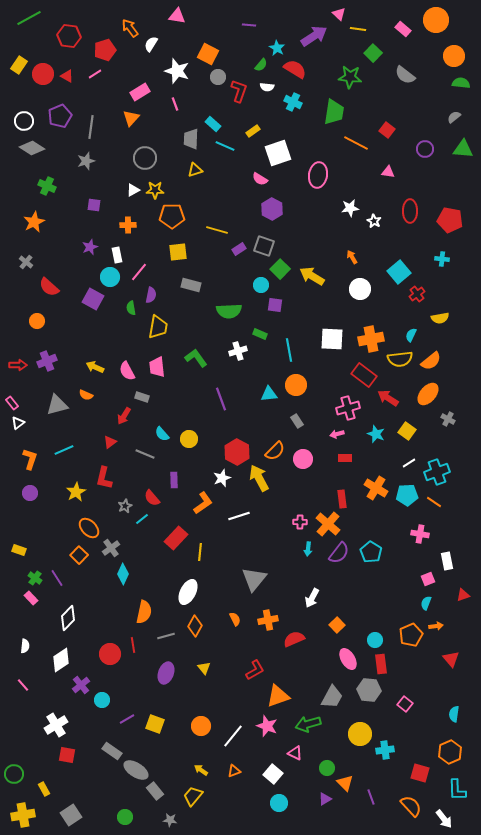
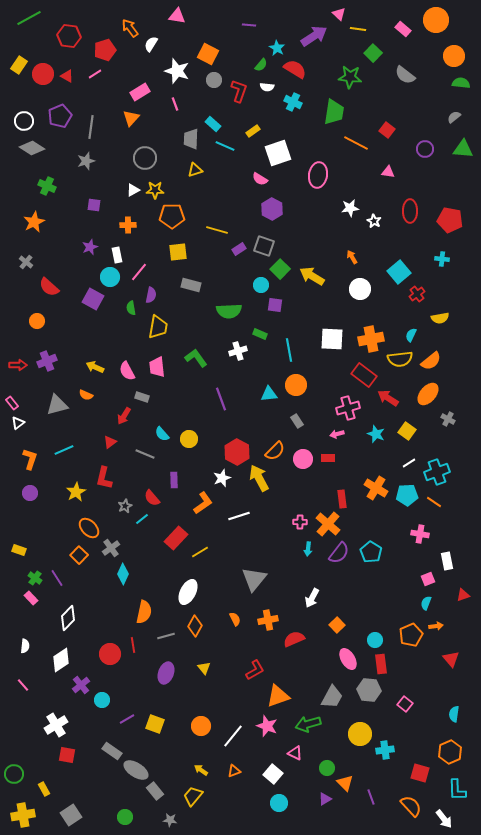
gray circle at (218, 77): moved 4 px left, 3 px down
red rectangle at (345, 458): moved 17 px left
yellow line at (200, 552): rotated 54 degrees clockwise
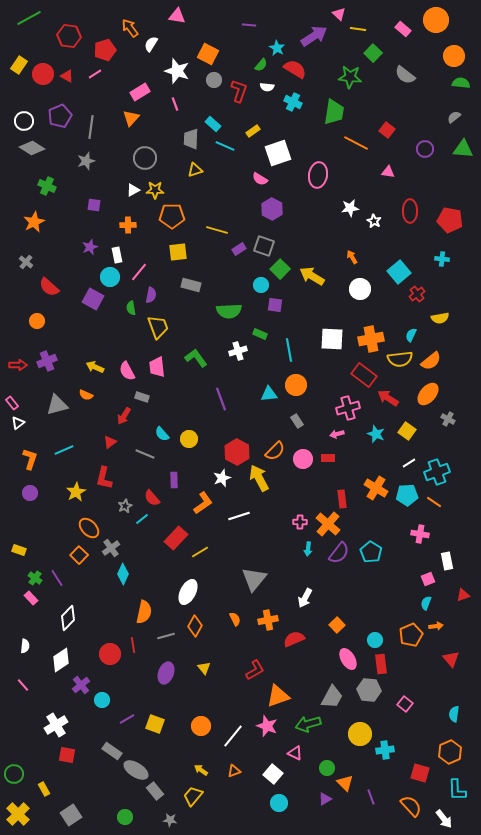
yellow trapezoid at (158, 327): rotated 30 degrees counterclockwise
white arrow at (312, 598): moved 7 px left
yellow cross at (23, 815): moved 5 px left, 1 px up; rotated 35 degrees counterclockwise
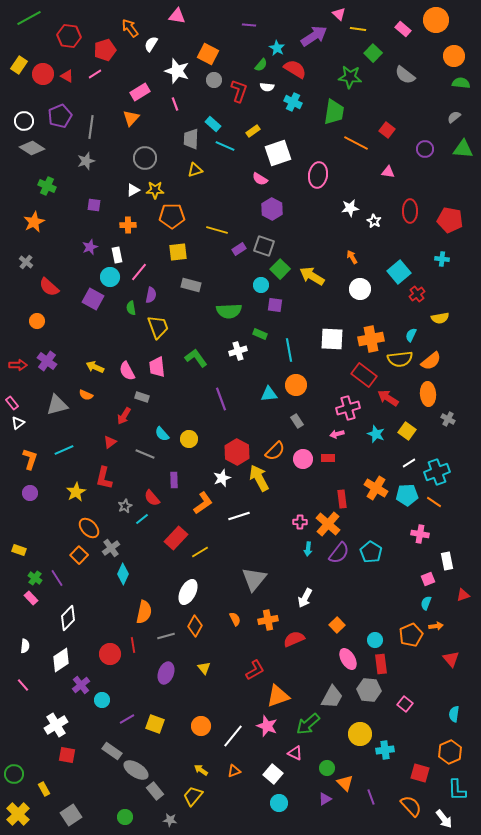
purple cross at (47, 361): rotated 30 degrees counterclockwise
orange ellipse at (428, 394): rotated 45 degrees counterclockwise
green arrow at (308, 724): rotated 25 degrees counterclockwise
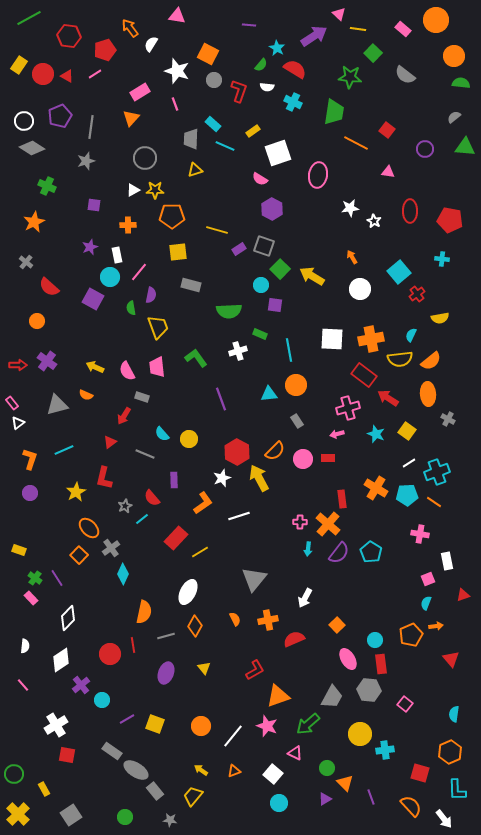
green triangle at (463, 149): moved 2 px right, 2 px up
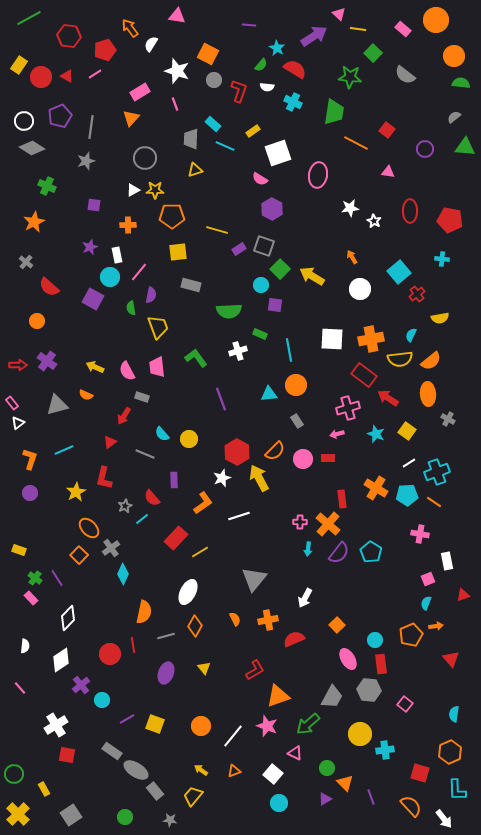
red circle at (43, 74): moved 2 px left, 3 px down
pink line at (23, 685): moved 3 px left, 3 px down
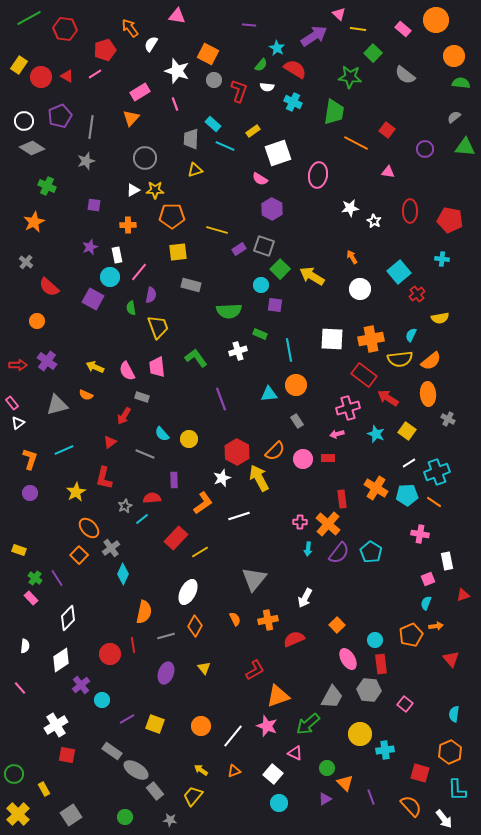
red hexagon at (69, 36): moved 4 px left, 7 px up
red semicircle at (152, 498): rotated 126 degrees clockwise
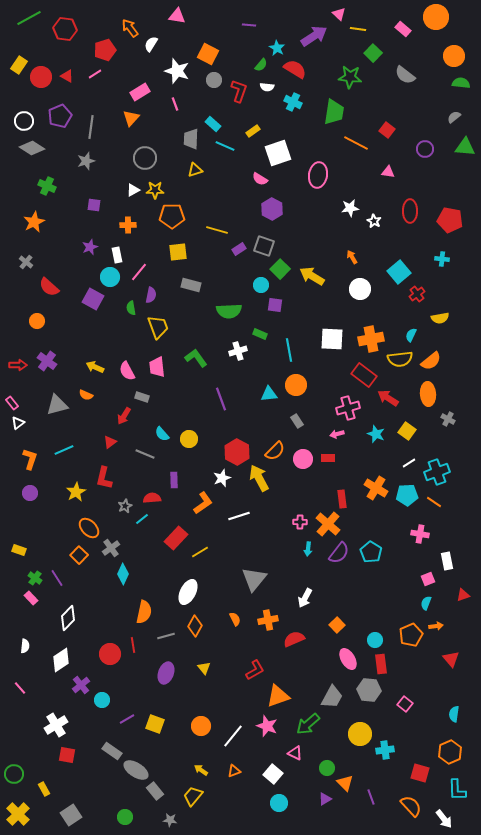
orange circle at (436, 20): moved 3 px up
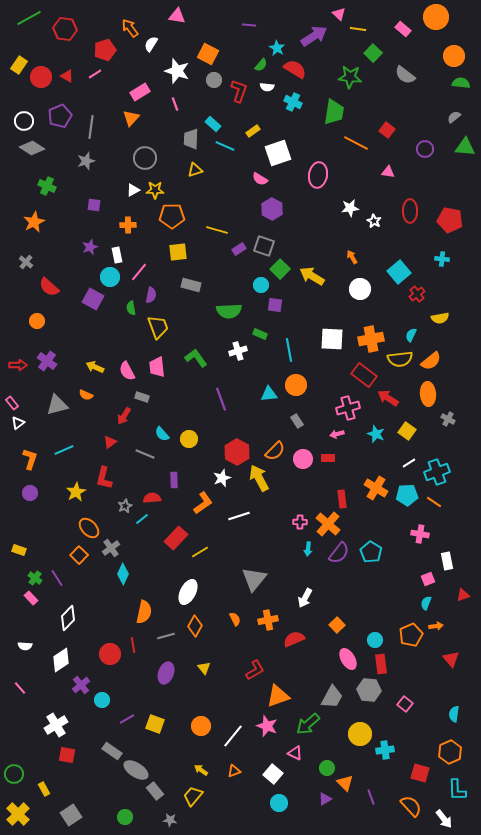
white semicircle at (25, 646): rotated 88 degrees clockwise
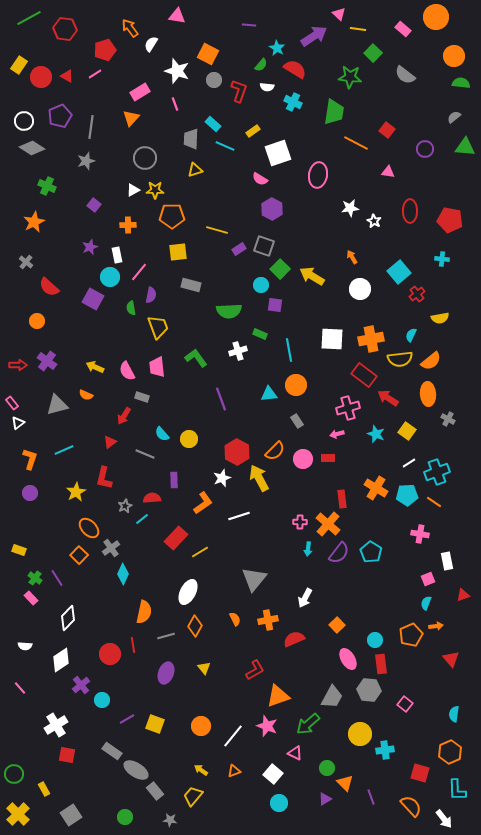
purple square at (94, 205): rotated 32 degrees clockwise
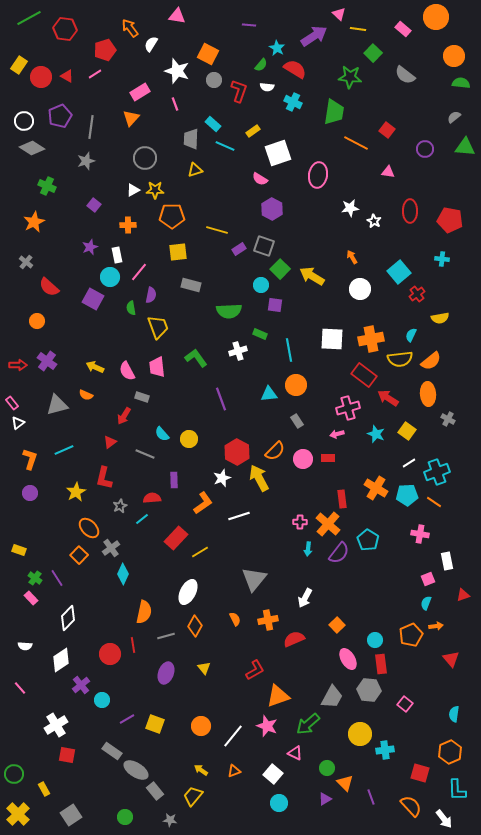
gray star at (125, 506): moved 5 px left
cyan pentagon at (371, 552): moved 3 px left, 12 px up
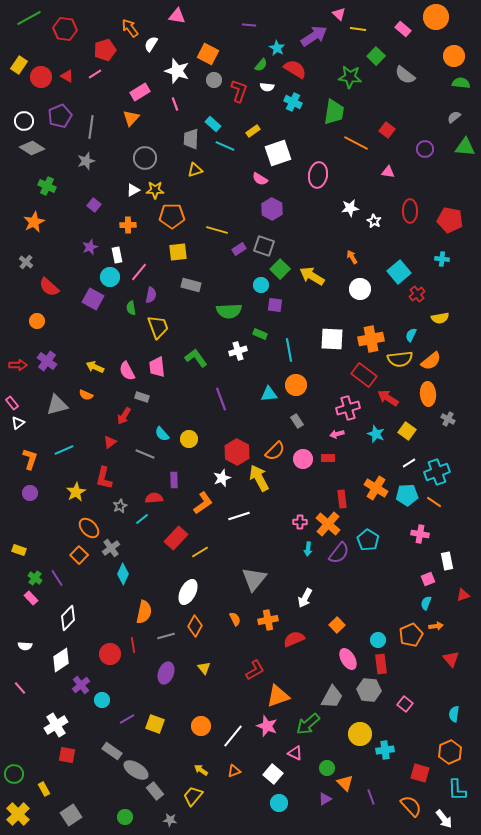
green square at (373, 53): moved 3 px right, 3 px down
red semicircle at (152, 498): moved 2 px right
cyan circle at (375, 640): moved 3 px right
